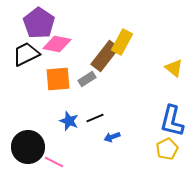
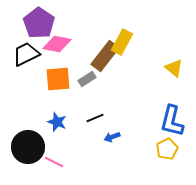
blue star: moved 12 px left, 1 px down
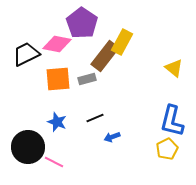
purple pentagon: moved 43 px right
gray rectangle: rotated 18 degrees clockwise
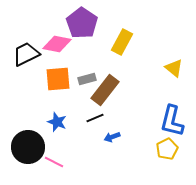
brown rectangle: moved 34 px down
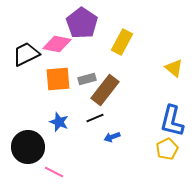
blue star: moved 2 px right
pink line: moved 10 px down
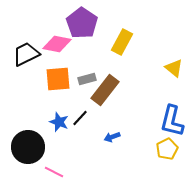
black line: moved 15 px left; rotated 24 degrees counterclockwise
